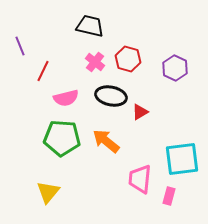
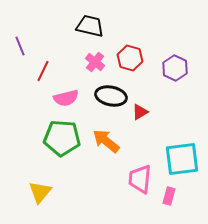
red hexagon: moved 2 px right, 1 px up
yellow triangle: moved 8 px left
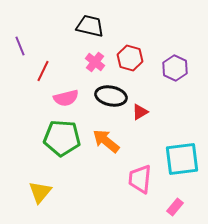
pink rectangle: moved 6 px right, 11 px down; rotated 24 degrees clockwise
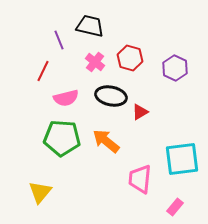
purple line: moved 39 px right, 6 px up
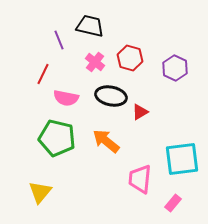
red line: moved 3 px down
pink semicircle: rotated 25 degrees clockwise
green pentagon: moved 5 px left; rotated 9 degrees clockwise
pink rectangle: moved 2 px left, 4 px up
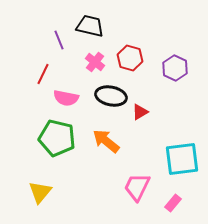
pink trapezoid: moved 3 px left, 8 px down; rotated 20 degrees clockwise
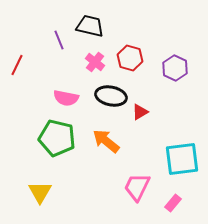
red line: moved 26 px left, 9 px up
yellow triangle: rotated 10 degrees counterclockwise
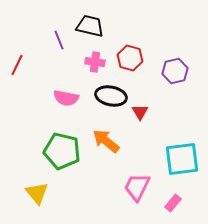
pink cross: rotated 30 degrees counterclockwise
purple hexagon: moved 3 px down; rotated 20 degrees clockwise
red triangle: rotated 30 degrees counterclockwise
green pentagon: moved 5 px right, 13 px down
yellow triangle: moved 3 px left, 1 px down; rotated 10 degrees counterclockwise
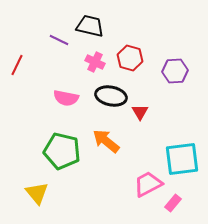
purple line: rotated 42 degrees counterclockwise
pink cross: rotated 18 degrees clockwise
purple hexagon: rotated 10 degrees clockwise
pink trapezoid: moved 11 px right, 3 px up; rotated 36 degrees clockwise
